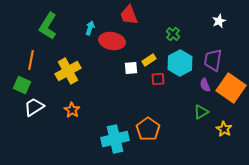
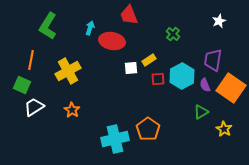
cyan hexagon: moved 2 px right, 13 px down
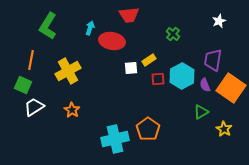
red trapezoid: rotated 75 degrees counterclockwise
green square: moved 1 px right
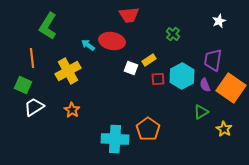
cyan arrow: moved 2 px left, 17 px down; rotated 72 degrees counterclockwise
orange line: moved 1 px right, 2 px up; rotated 18 degrees counterclockwise
white square: rotated 24 degrees clockwise
cyan cross: rotated 16 degrees clockwise
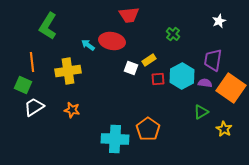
orange line: moved 4 px down
yellow cross: rotated 20 degrees clockwise
purple semicircle: moved 2 px up; rotated 120 degrees clockwise
orange star: rotated 21 degrees counterclockwise
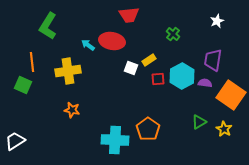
white star: moved 2 px left
orange square: moved 7 px down
white trapezoid: moved 19 px left, 34 px down
green triangle: moved 2 px left, 10 px down
cyan cross: moved 1 px down
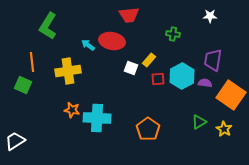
white star: moved 7 px left, 5 px up; rotated 24 degrees clockwise
green cross: rotated 32 degrees counterclockwise
yellow rectangle: rotated 16 degrees counterclockwise
cyan cross: moved 18 px left, 22 px up
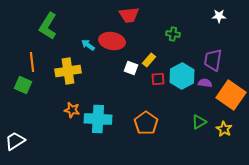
white star: moved 9 px right
cyan cross: moved 1 px right, 1 px down
orange pentagon: moved 2 px left, 6 px up
